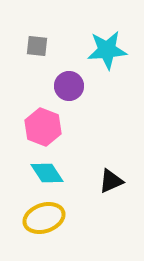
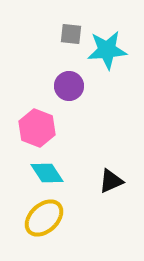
gray square: moved 34 px right, 12 px up
pink hexagon: moved 6 px left, 1 px down
yellow ellipse: rotated 24 degrees counterclockwise
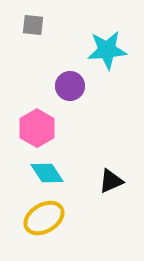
gray square: moved 38 px left, 9 px up
purple circle: moved 1 px right
pink hexagon: rotated 9 degrees clockwise
yellow ellipse: rotated 12 degrees clockwise
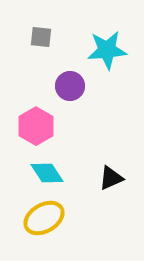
gray square: moved 8 px right, 12 px down
pink hexagon: moved 1 px left, 2 px up
black triangle: moved 3 px up
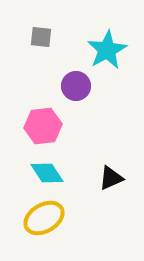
cyan star: rotated 24 degrees counterclockwise
purple circle: moved 6 px right
pink hexagon: moved 7 px right; rotated 24 degrees clockwise
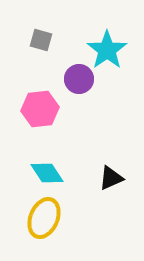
gray square: moved 3 px down; rotated 10 degrees clockwise
cyan star: rotated 6 degrees counterclockwise
purple circle: moved 3 px right, 7 px up
pink hexagon: moved 3 px left, 17 px up
yellow ellipse: rotated 36 degrees counterclockwise
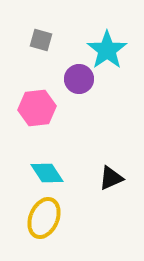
pink hexagon: moved 3 px left, 1 px up
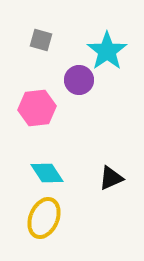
cyan star: moved 1 px down
purple circle: moved 1 px down
